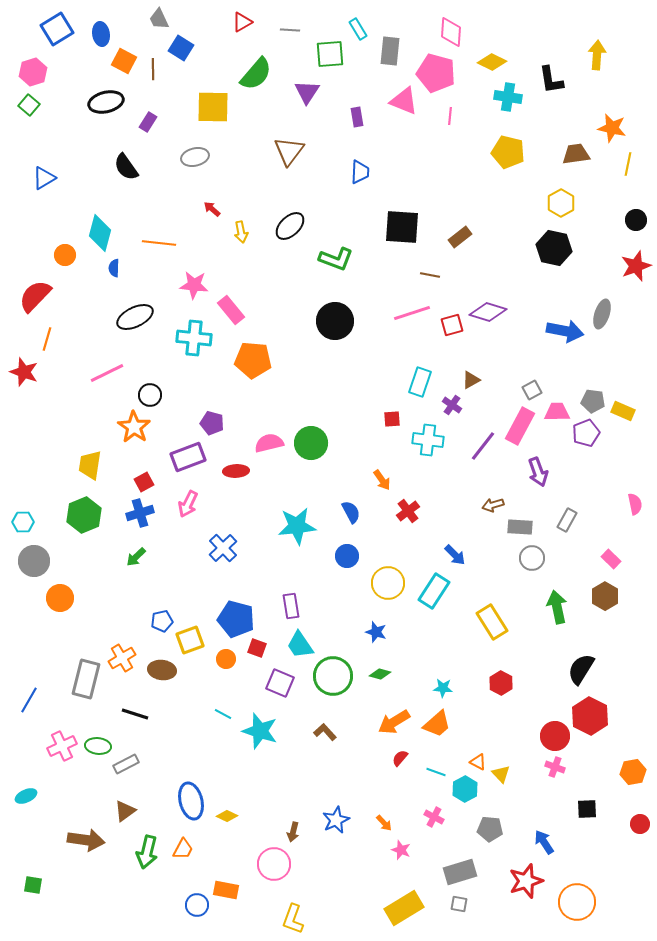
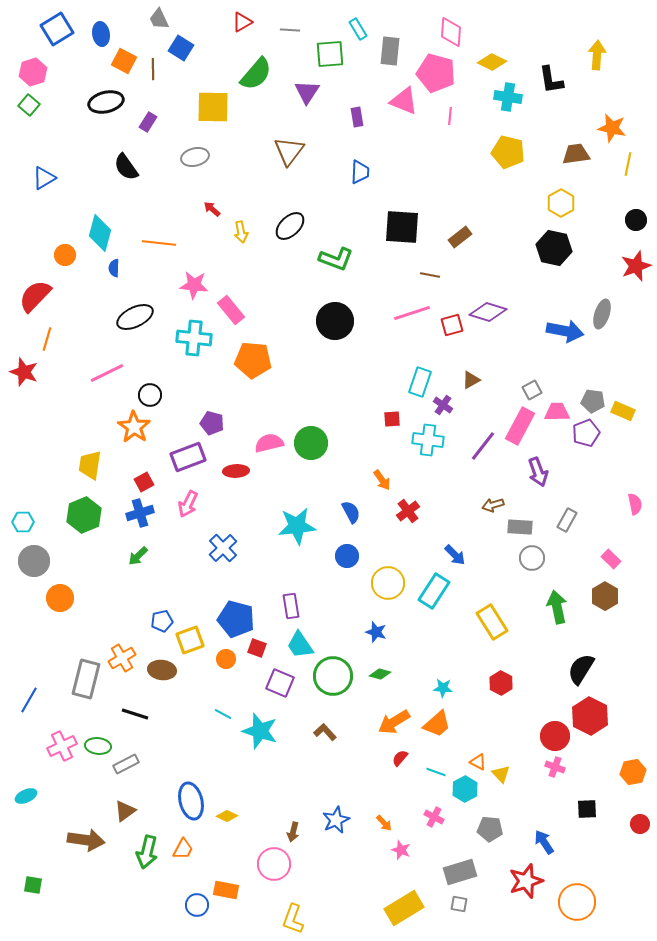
purple cross at (452, 405): moved 9 px left
green arrow at (136, 557): moved 2 px right, 1 px up
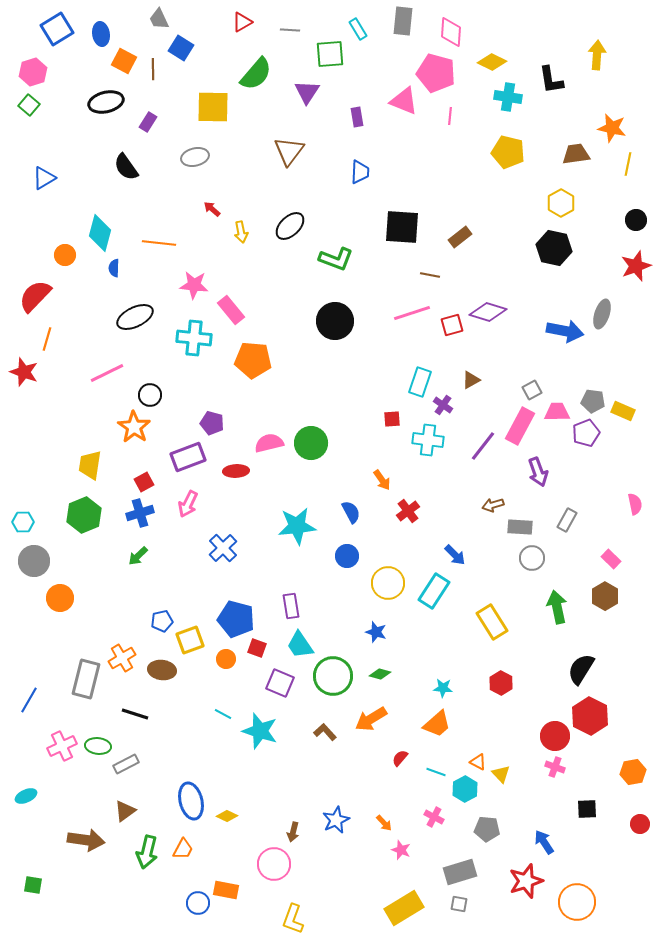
gray rectangle at (390, 51): moved 13 px right, 30 px up
orange arrow at (394, 722): moved 23 px left, 3 px up
gray pentagon at (490, 829): moved 3 px left
blue circle at (197, 905): moved 1 px right, 2 px up
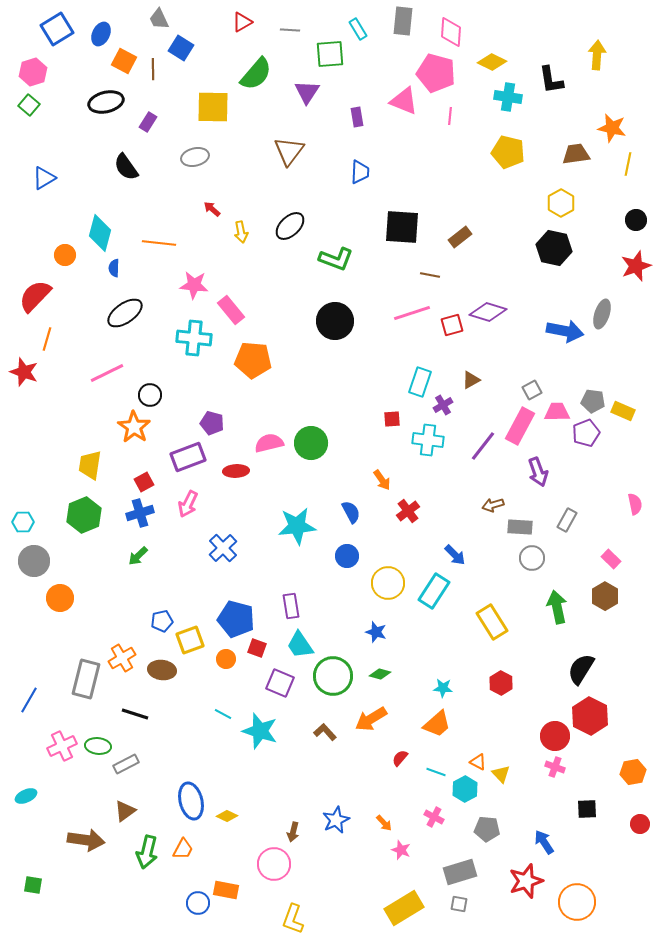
blue ellipse at (101, 34): rotated 35 degrees clockwise
black ellipse at (135, 317): moved 10 px left, 4 px up; rotated 9 degrees counterclockwise
purple cross at (443, 405): rotated 24 degrees clockwise
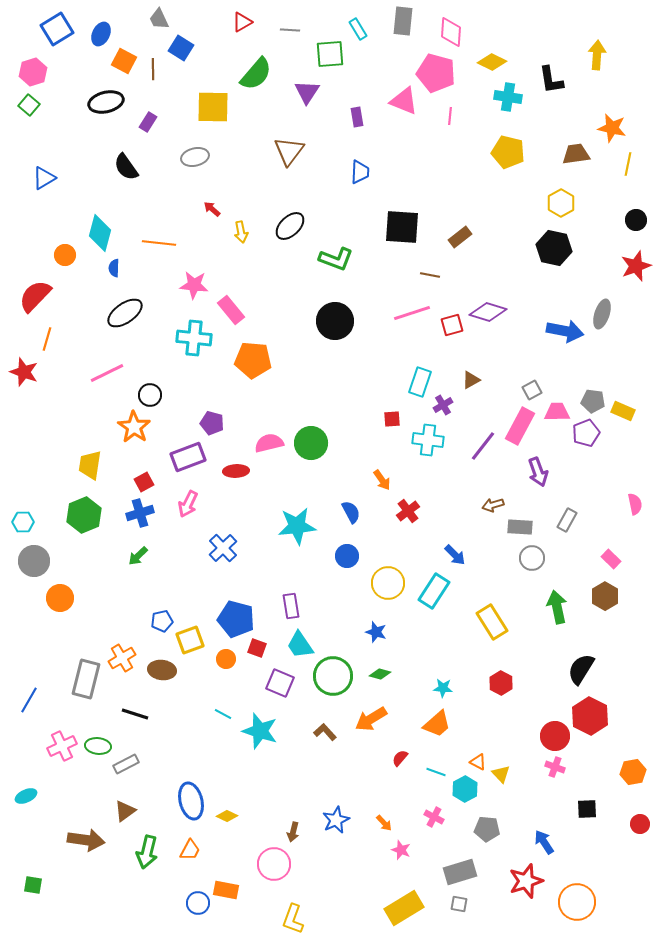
orange trapezoid at (183, 849): moved 7 px right, 1 px down
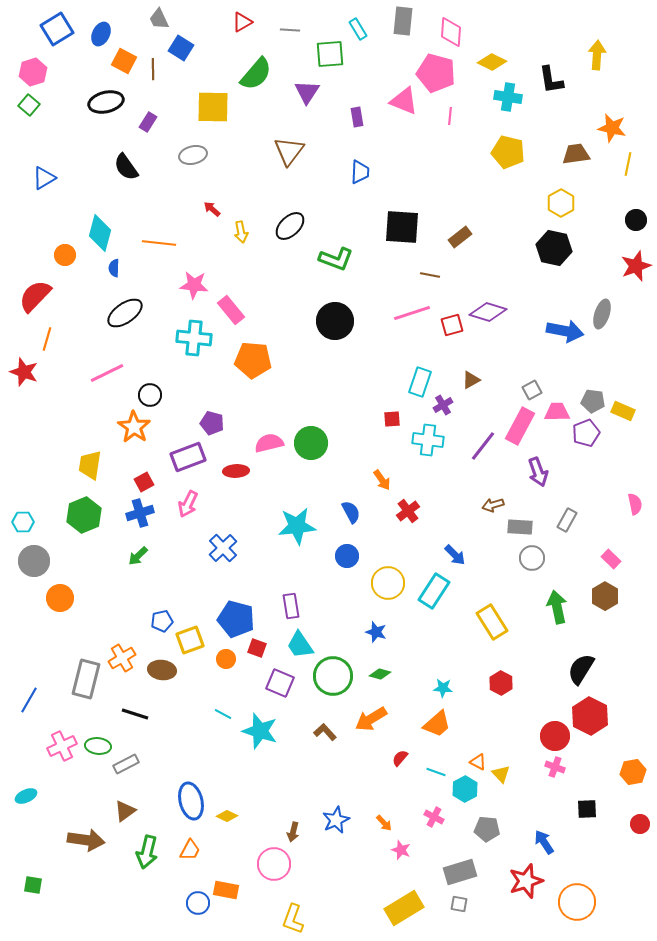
gray ellipse at (195, 157): moved 2 px left, 2 px up
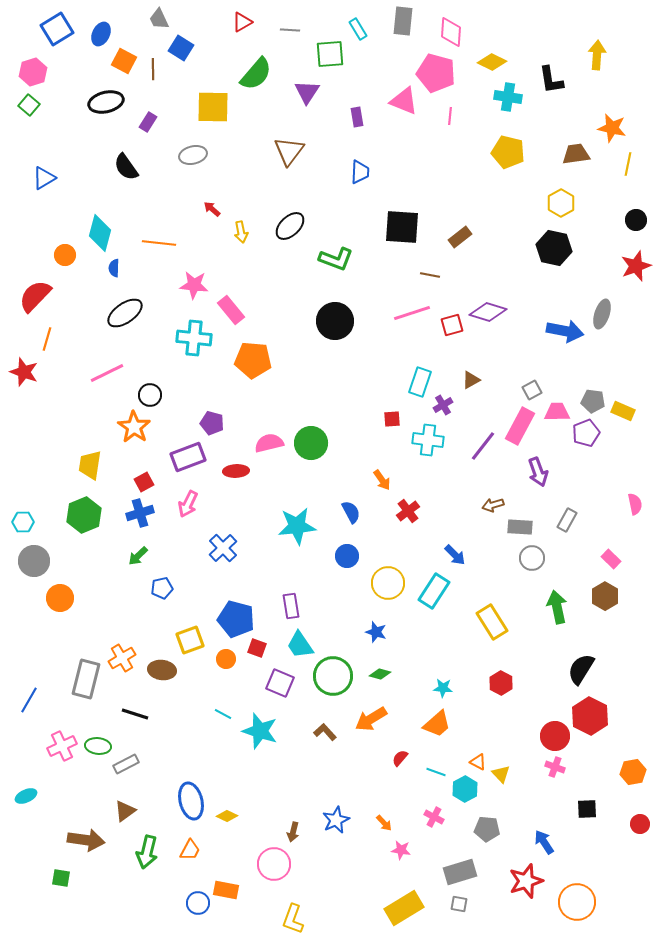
blue pentagon at (162, 621): moved 33 px up
pink star at (401, 850): rotated 12 degrees counterclockwise
green square at (33, 885): moved 28 px right, 7 px up
